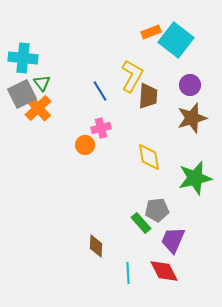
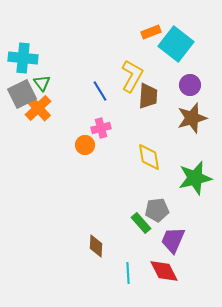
cyan square: moved 4 px down
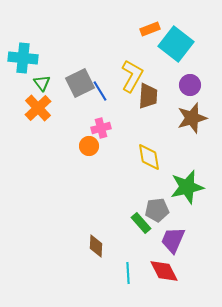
orange rectangle: moved 1 px left, 3 px up
gray square: moved 58 px right, 11 px up
orange circle: moved 4 px right, 1 px down
green star: moved 8 px left, 9 px down
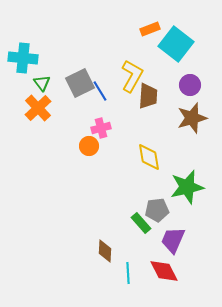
brown diamond: moved 9 px right, 5 px down
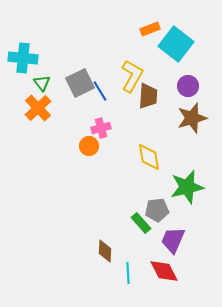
purple circle: moved 2 px left, 1 px down
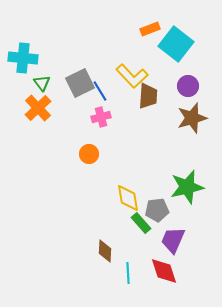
yellow L-shape: rotated 108 degrees clockwise
pink cross: moved 11 px up
orange circle: moved 8 px down
yellow diamond: moved 21 px left, 41 px down
red diamond: rotated 8 degrees clockwise
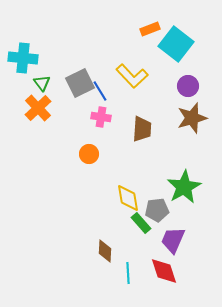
brown trapezoid: moved 6 px left, 33 px down
pink cross: rotated 24 degrees clockwise
green star: moved 3 px left; rotated 16 degrees counterclockwise
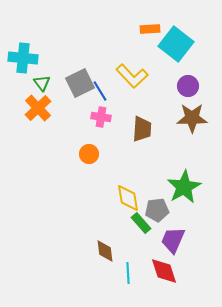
orange rectangle: rotated 18 degrees clockwise
brown star: rotated 16 degrees clockwise
brown diamond: rotated 10 degrees counterclockwise
